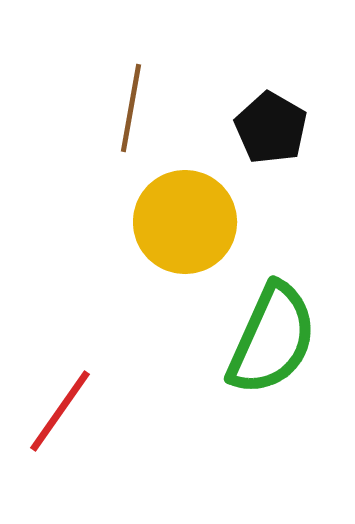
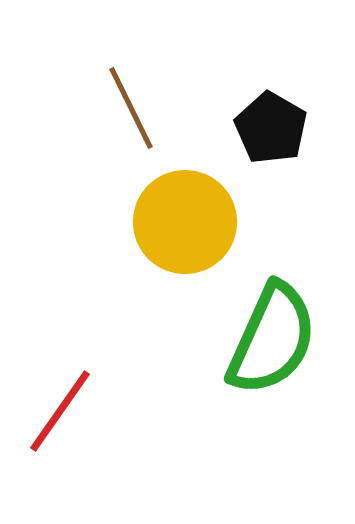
brown line: rotated 36 degrees counterclockwise
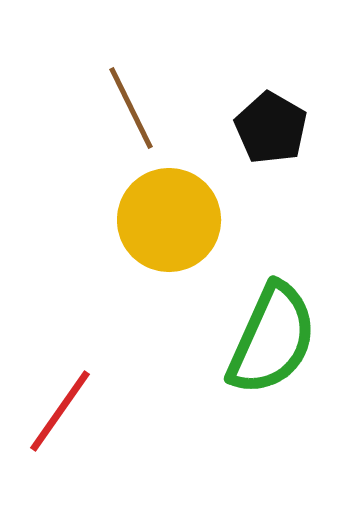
yellow circle: moved 16 px left, 2 px up
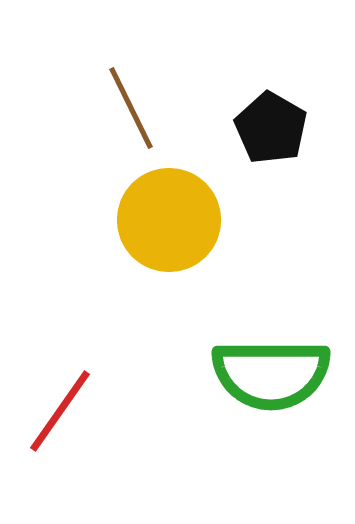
green semicircle: moved 1 px left, 35 px down; rotated 66 degrees clockwise
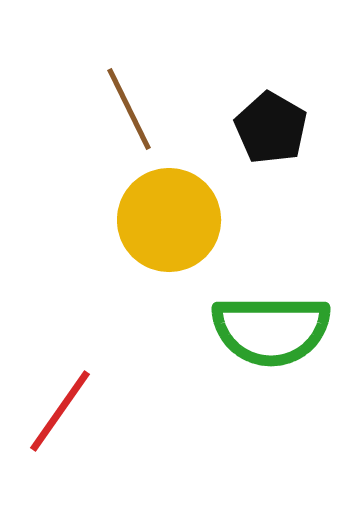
brown line: moved 2 px left, 1 px down
green semicircle: moved 44 px up
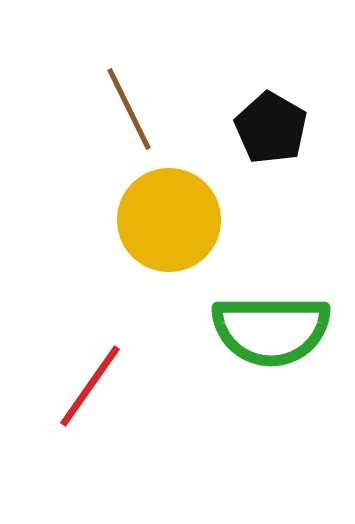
red line: moved 30 px right, 25 px up
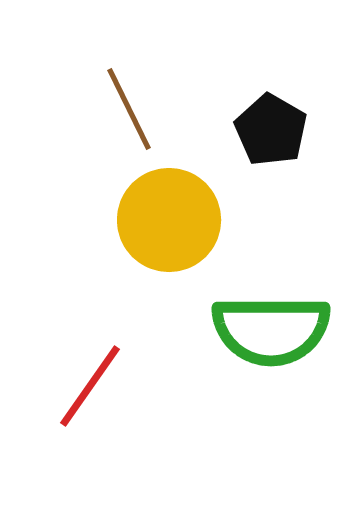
black pentagon: moved 2 px down
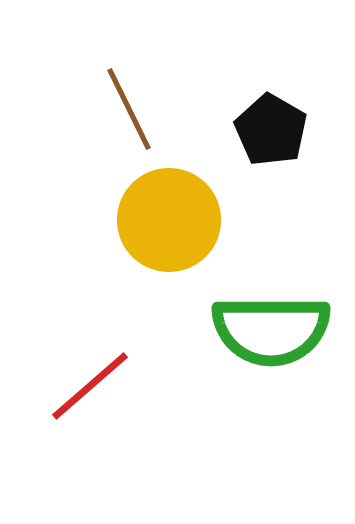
red line: rotated 14 degrees clockwise
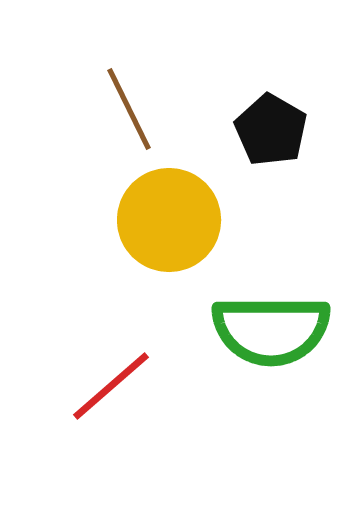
red line: moved 21 px right
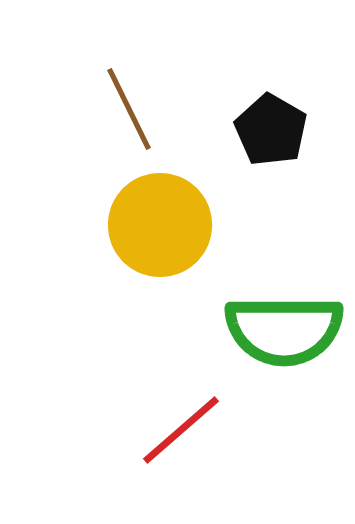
yellow circle: moved 9 px left, 5 px down
green semicircle: moved 13 px right
red line: moved 70 px right, 44 px down
